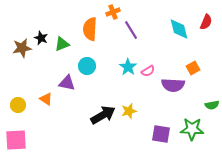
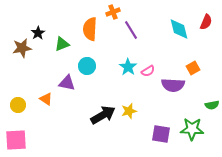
black star: moved 3 px left, 5 px up; rotated 16 degrees clockwise
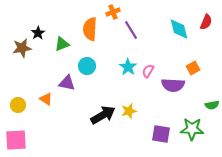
pink semicircle: rotated 152 degrees clockwise
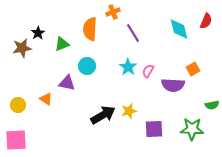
red semicircle: moved 1 px up
purple line: moved 2 px right, 3 px down
orange square: moved 1 px down
purple square: moved 7 px left, 5 px up; rotated 12 degrees counterclockwise
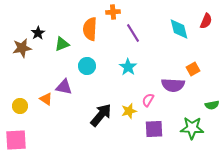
orange cross: rotated 16 degrees clockwise
pink semicircle: moved 29 px down
purple triangle: moved 3 px left, 4 px down
yellow circle: moved 2 px right, 1 px down
black arrow: moved 2 px left; rotated 20 degrees counterclockwise
green star: moved 1 px up
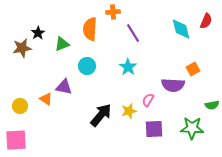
cyan diamond: moved 2 px right
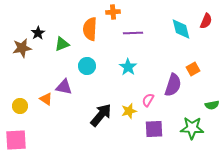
purple line: rotated 60 degrees counterclockwise
purple semicircle: rotated 75 degrees counterclockwise
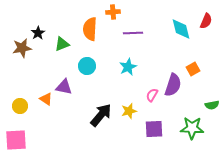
cyan star: rotated 12 degrees clockwise
pink semicircle: moved 4 px right, 5 px up
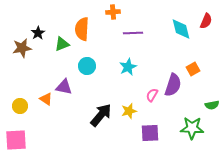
orange semicircle: moved 8 px left
purple square: moved 4 px left, 4 px down
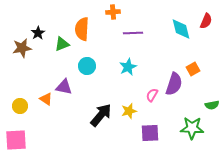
purple semicircle: moved 1 px right, 1 px up
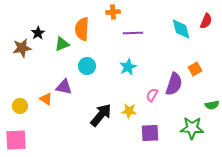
orange square: moved 2 px right
yellow star: rotated 21 degrees clockwise
